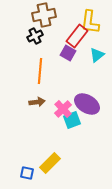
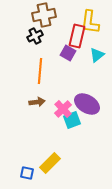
red rectangle: rotated 25 degrees counterclockwise
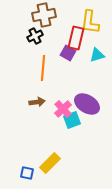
red rectangle: moved 1 px left, 2 px down
cyan triangle: rotated 21 degrees clockwise
orange line: moved 3 px right, 3 px up
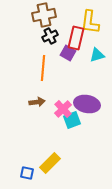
black cross: moved 15 px right
purple ellipse: rotated 20 degrees counterclockwise
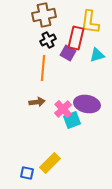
black cross: moved 2 px left, 4 px down
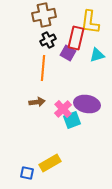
yellow rectangle: rotated 15 degrees clockwise
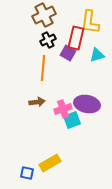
brown cross: rotated 15 degrees counterclockwise
pink cross: rotated 24 degrees clockwise
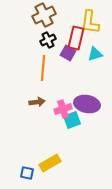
cyan triangle: moved 2 px left, 1 px up
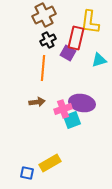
cyan triangle: moved 4 px right, 6 px down
purple ellipse: moved 5 px left, 1 px up
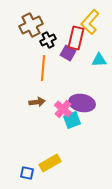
brown cross: moved 13 px left, 10 px down
yellow L-shape: rotated 35 degrees clockwise
cyan triangle: rotated 14 degrees clockwise
pink cross: rotated 30 degrees counterclockwise
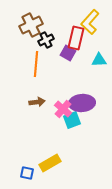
black cross: moved 2 px left
orange line: moved 7 px left, 4 px up
purple ellipse: rotated 15 degrees counterclockwise
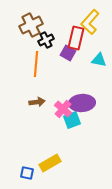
cyan triangle: rotated 14 degrees clockwise
